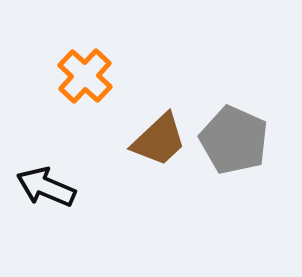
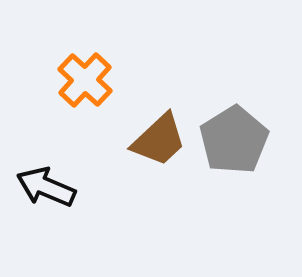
orange cross: moved 4 px down
gray pentagon: rotated 16 degrees clockwise
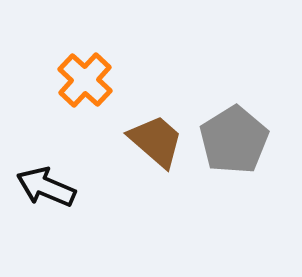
brown trapezoid: moved 3 px left, 1 px down; rotated 96 degrees counterclockwise
